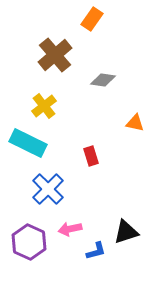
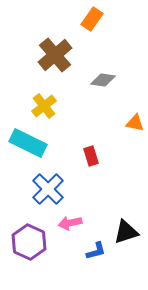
pink arrow: moved 6 px up
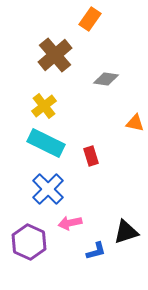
orange rectangle: moved 2 px left
gray diamond: moved 3 px right, 1 px up
cyan rectangle: moved 18 px right
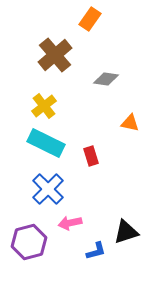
orange triangle: moved 5 px left
purple hexagon: rotated 20 degrees clockwise
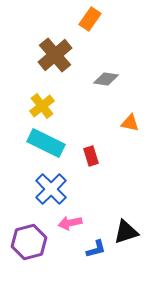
yellow cross: moved 2 px left
blue cross: moved 3 px right
blue L-shape: moved 2 px up
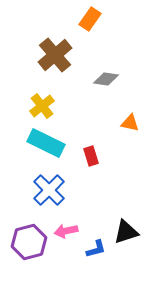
blue cross: moved 2 px left, 1 px down
pink arrow: moved 4 px left, 8 px down
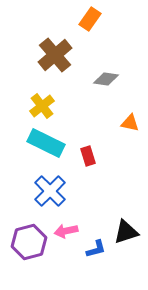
red rectangle: moved 3 px left
blue cross: moved 1 px right, 1 px down
